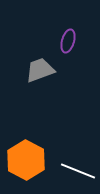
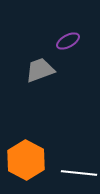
purple ellipse: rotated 45 degrees clockwise
white line: moved 1 px right, 2 px down; rotated 16 degrees counterclockwise
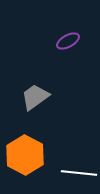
gray trapezoid: moved 5 px left, 27 px down; rotated 16 degrees counterclockwise
orange hexagon: moved 1 px left, 5 px up
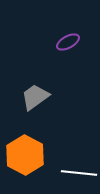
purple ellipse: moved 1 px down
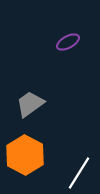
gray trapezoid: moved 5 px left, 7 px down
white line: rotated 64 degrees counterclockwise
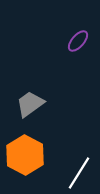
purple ellipse: moved 10 px right, 1 px up; rotated 20 degrees counterclockwise
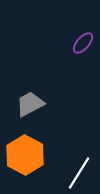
purple ellipse: moved 5 px right, 2 px down
gray trapezoid: rotated 8 degrees clockwise
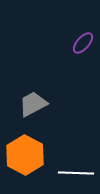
gray trapezoid: moved 3 px right
white line: moved 3 px left; rotated 60 degrees clockwise
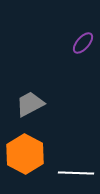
gray trapezoid: moved 3 px left
orange hexagon: moved 1 px up
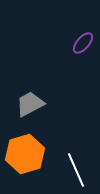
orange hexagon: rotated 15 degrees clockwise
white line: moved 3 px up; rotated 64 degrees clockwise
